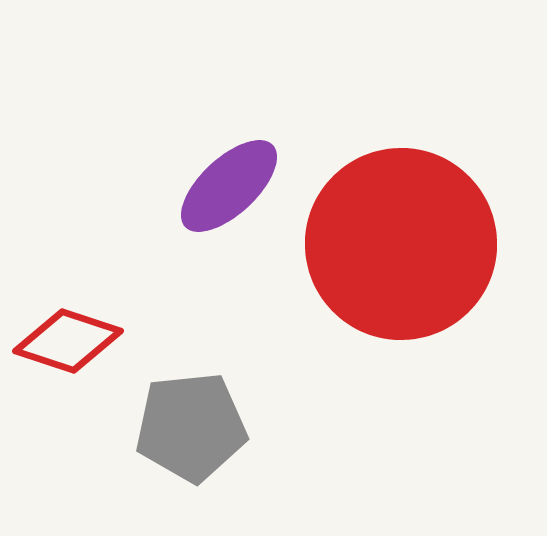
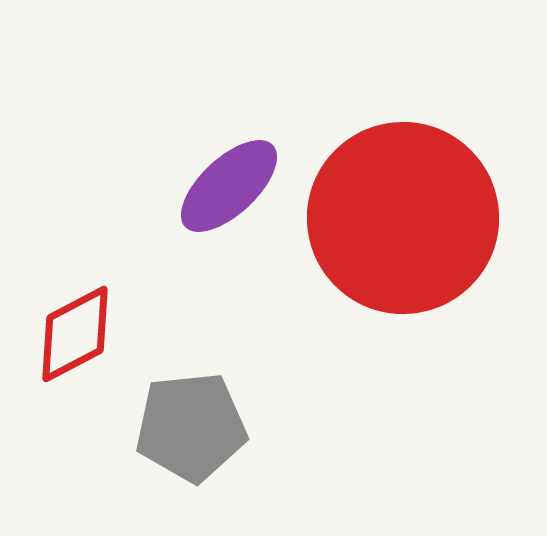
red circle: moved 2 px right, 26 px up
red diamond: moved 7 px right, 7 px up; rotated 46 degrees counterclockwise
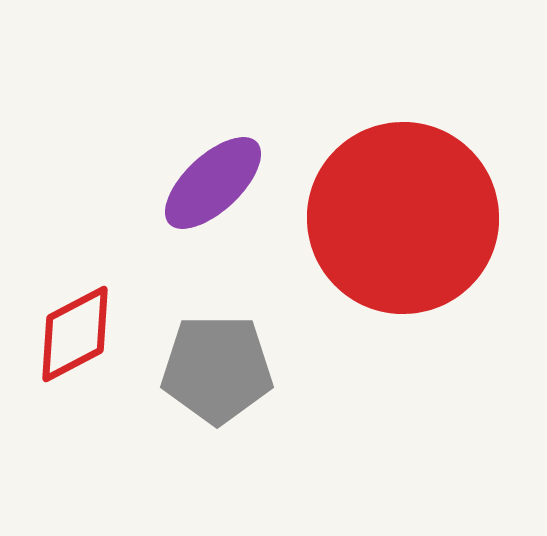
purple ellipse: moved 16 px left, 3 px up
gray pentagon: moved 26 px right, 58 px up; rotated 6 degrees clockwise
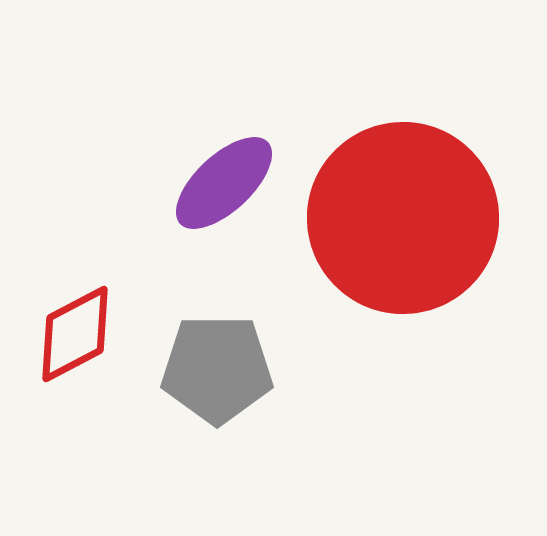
purple ellipse: moved 11 px right
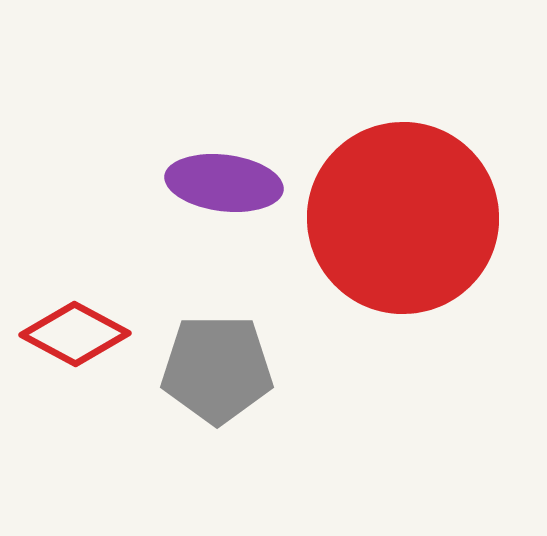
purple ellipse: rotated 50 degrees clockwise
red diamond: rotated 56 degrees clockwise
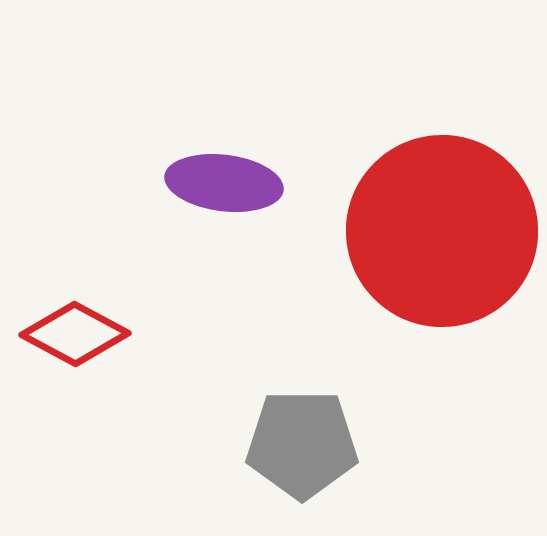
red circle: moved 39 px right, 13 px down
gray pentagon: moved 85 px right, 75 px down
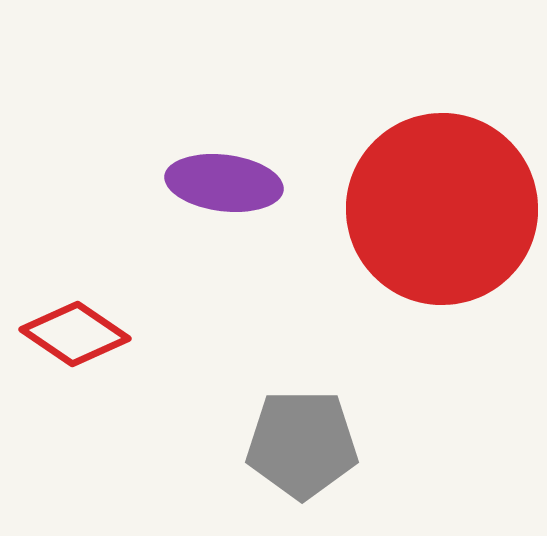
red circle: moved 22 px up
red diamond: rotated 6 degrees clockwise
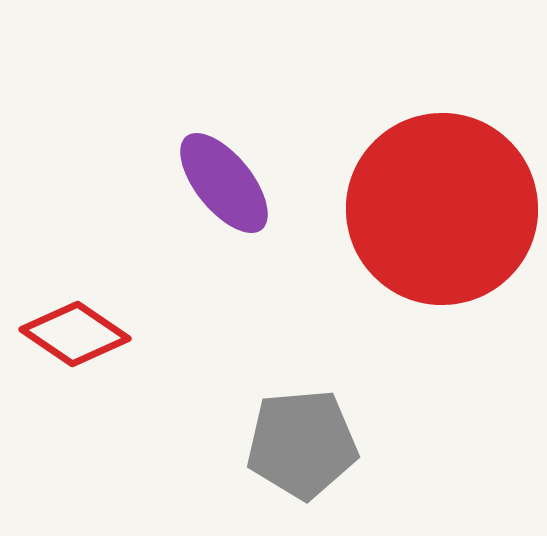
purple ellipse: rotated 44 degrees clockwise
gray pentagon: rotated 5 degrees counterclockwise
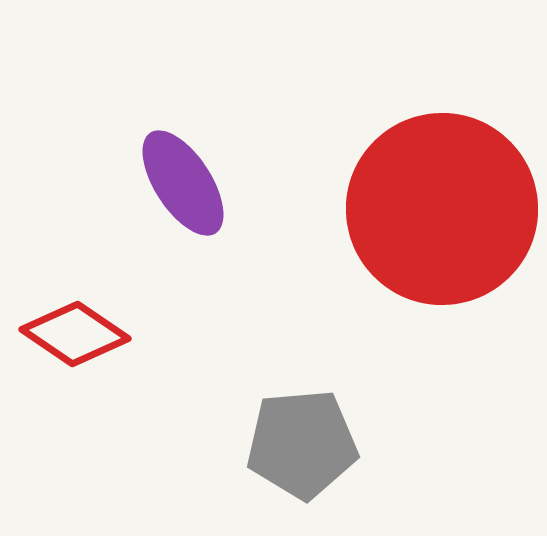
purple ellipse: moved 41 px left; rotated 6 degrees clockwise
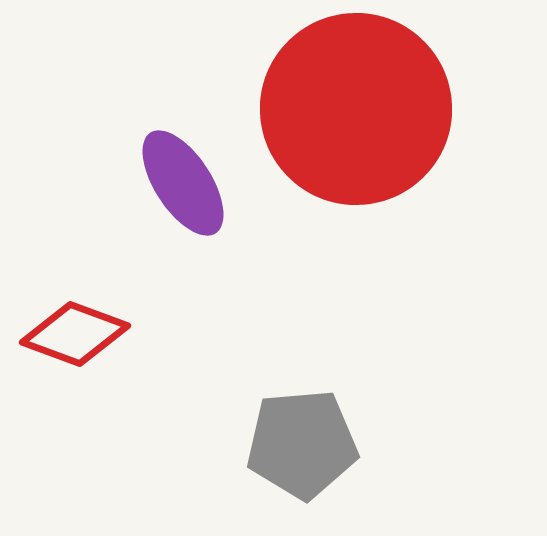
red circle: moved 86 px left, 100 px up
red diamond: rotated 14 degrees counterclockwise
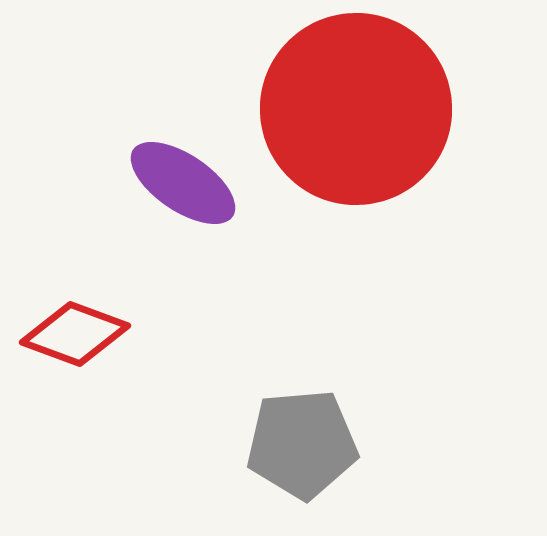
purple ellipse: rotated 23 degrees counterclockwise
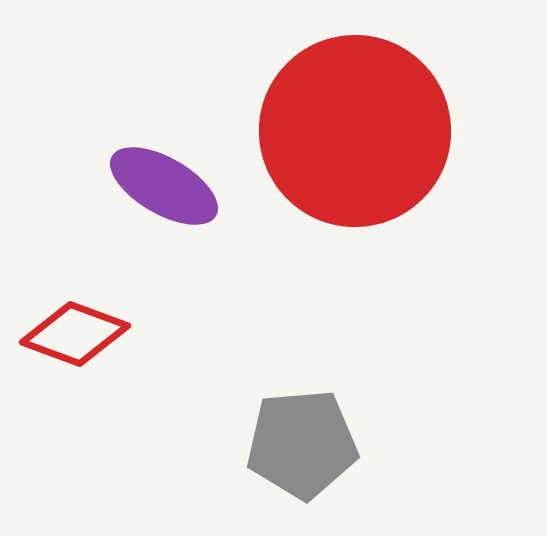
red circle: moved 1 px left, 22 px down
purple ellipse: moved 19 px left, 3 px down; rotated 4 degrees counterclockwise
